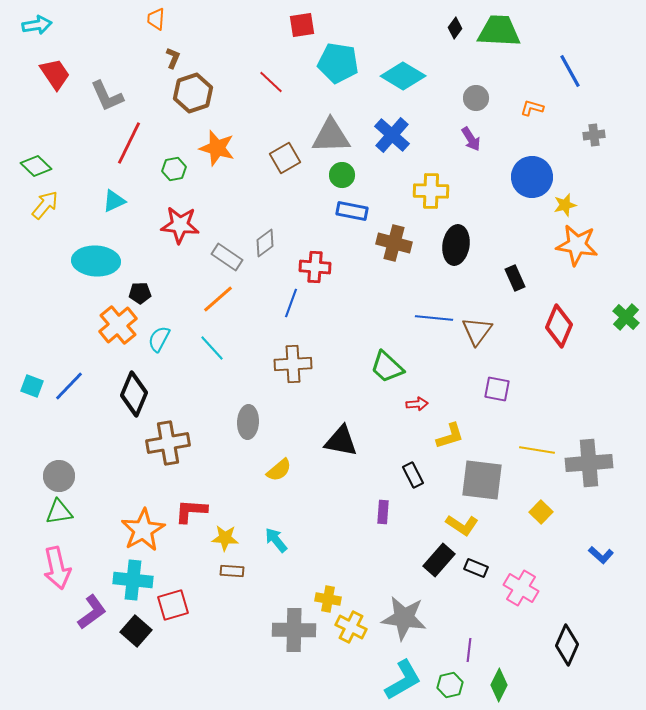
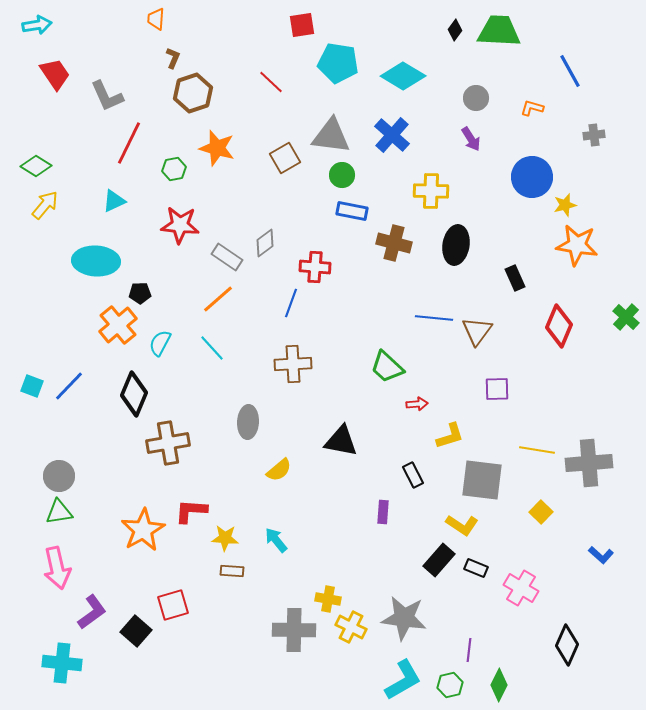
black diamond at (455, 28): moved 2 px down
gray triangle at (331, 136): rotated 9 degrees clockwise
green diamond at (36, 166): rotated 12 degrees counterclockwise
cyan semicircle at (159, 339): moved 1 px right, 4 px down
purple square at (497, 389): rotated 12 degrees counterclockwise
cyan cross at (133, 580): moved 71 px left, 83 px down
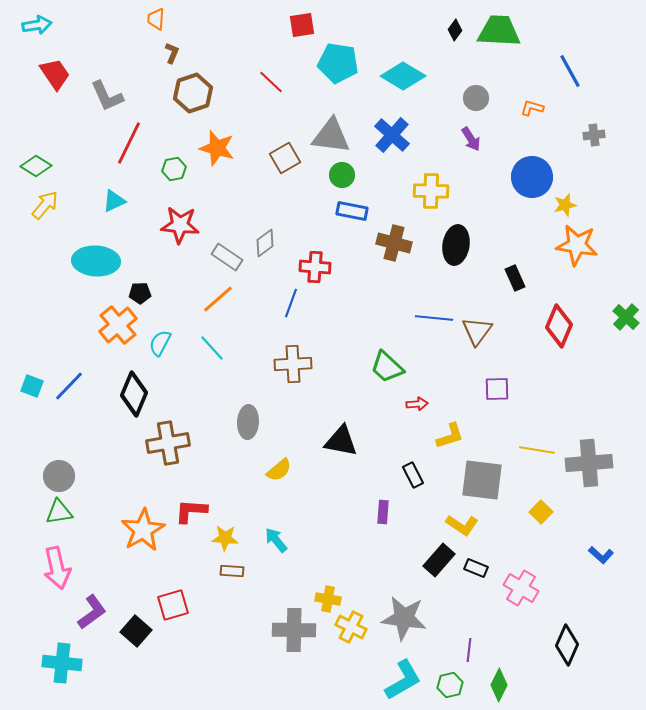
brown L-shape at (173, 58): moved 1 px left, 5 px up
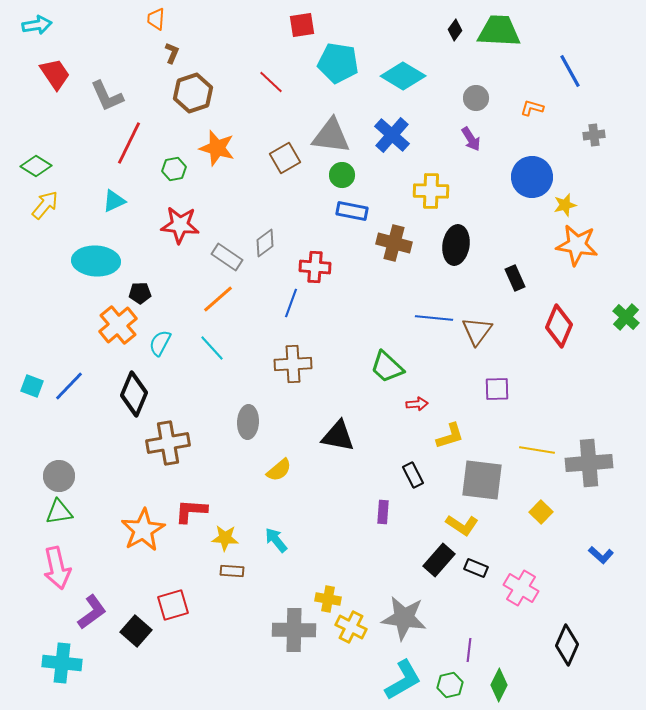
black triangle at (341, 441): moved 3 px left, 5 px up
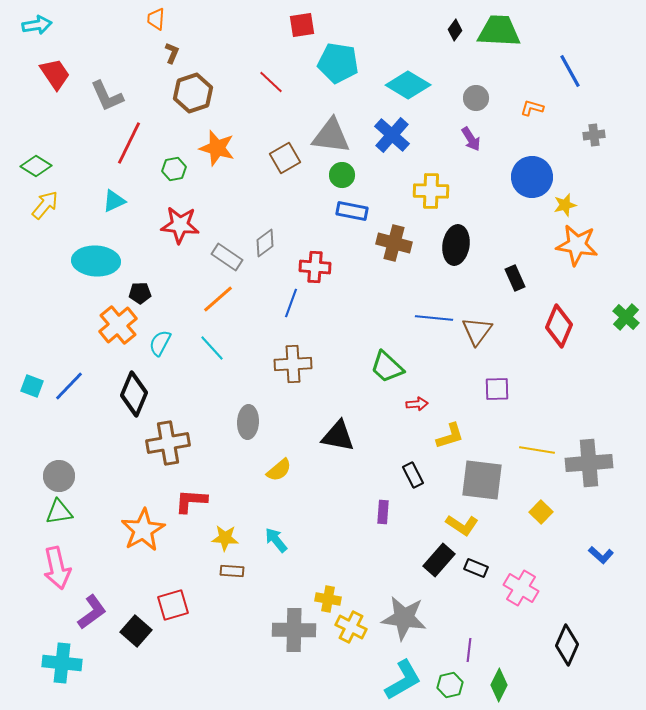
cyan diamond at (403, 76): moved 5 px right, 9 px down
red L-shape at (191, 511): moved 10 px up
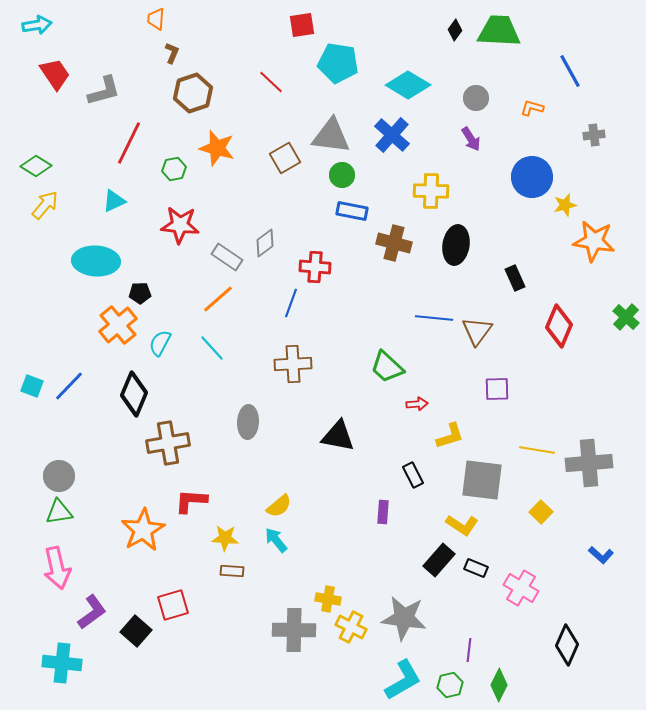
gray L-shape at (107, 96): moved 3 px left, 5 px up; rotated 81 degrees counterclockwise
orange star at (577, 245): moved 17 px right, 4 px up
yellow semicircle at (279, 470): moved 36 px down
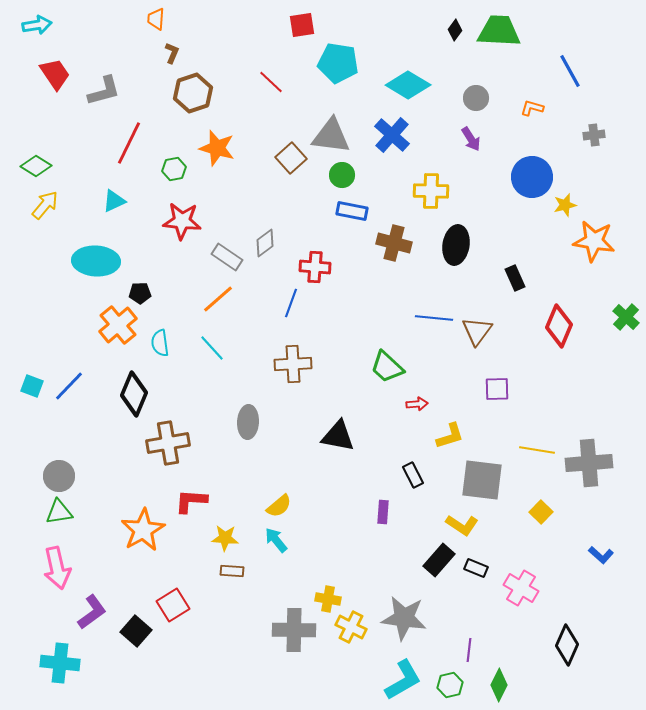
brown square at (285, 158): moved 6 px right; rotated 12 degrees counterclockwise
red star at (180, 225): moved 2 px right, 4 px up
cyan semicircle at (160, 343): rotated 36 degrees counterclockwise
red square at (173, 605): rotated 16 degrees counterclockwise
cyan cross at (62, 663): moved 2 px left
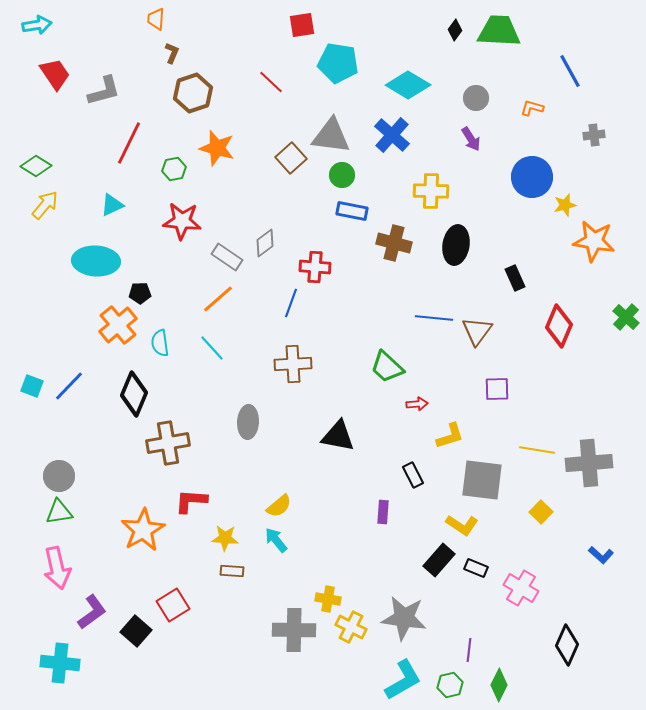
cyan triangle at (114, 201): moved 2 px left, 4 px down
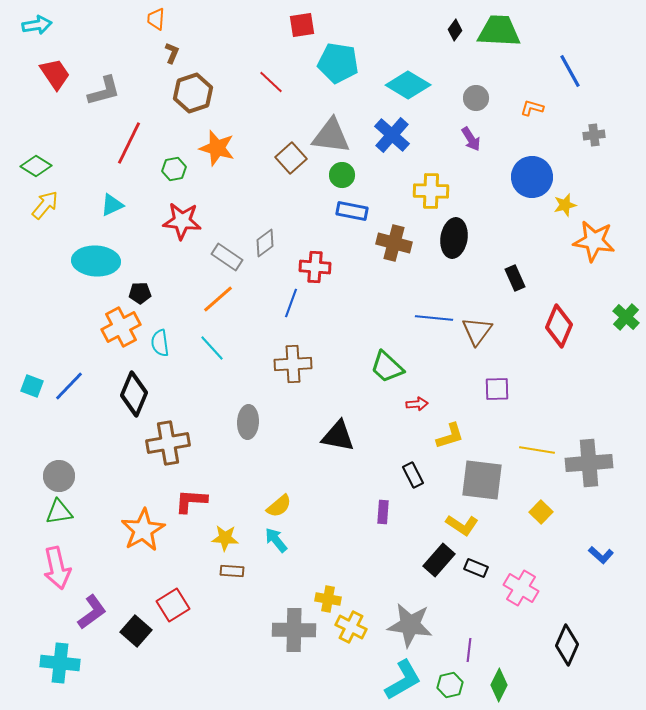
black ellipse at (456, 245): moved 2 px left, 7 px up
orange cross at (118, 325): moved 3 px right, 2 px down; rotated 12 degrees clockwise
gray star at (404, 618): moved 6 px right, 7 px down
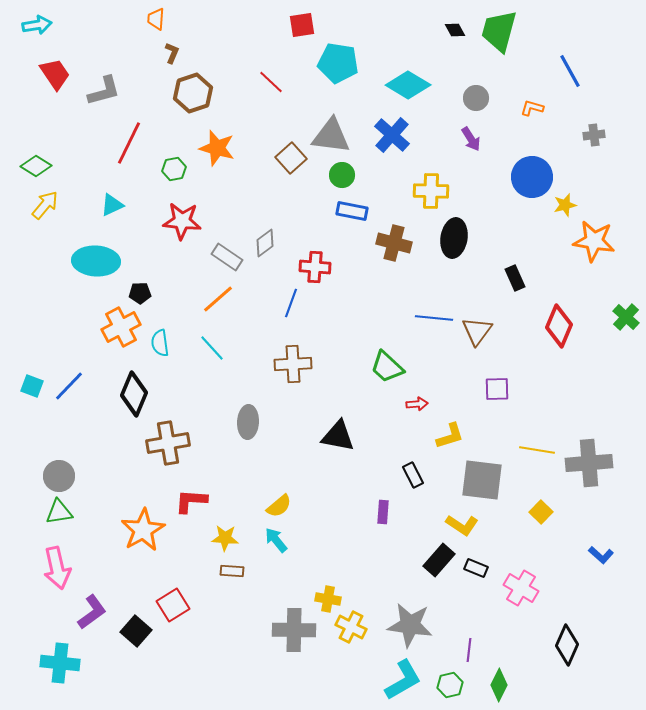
black diamond at (455, 30): rotated 65 degrees counterclockwise
green trapezoid at (499, 31): rotated 78 degrees counterclockwise
